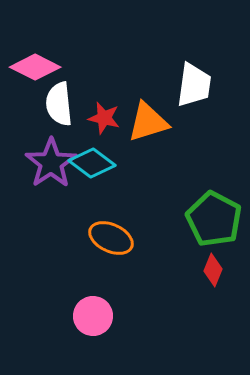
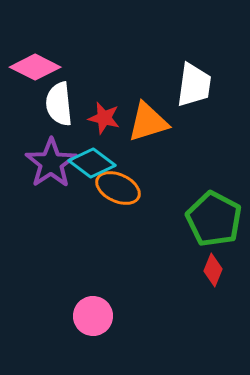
orange ellipse: moved 7 px right, 50 px up
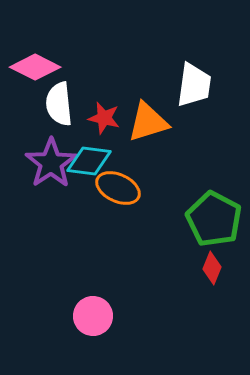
cyan diamond: moved 3 px left, 2 px up; rotated 30 degrees counterclockwise
red diamond: moved 1 px left, 2 px up
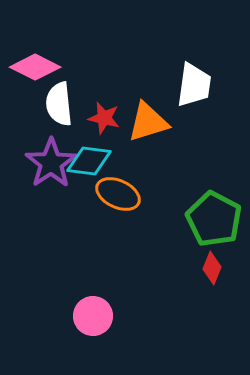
orange ellipse: moved 6 px down
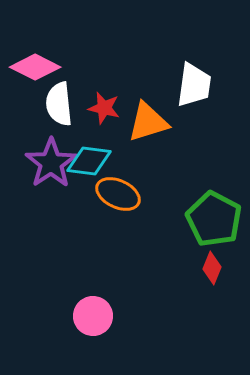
red star: moved 10 px up
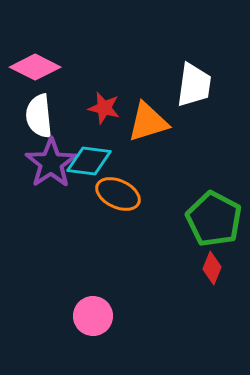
white semicircle: moved 20 px left, 12 px down
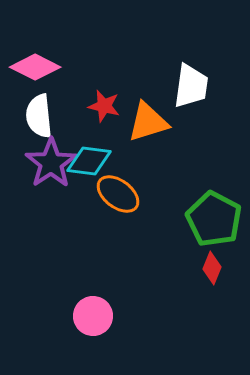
white trapezoid: moved 3 px left, 1 px down
red star: moved 2 px up
orange ellipse: rotated 12 degrees clockwise
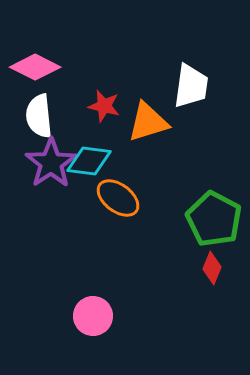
orange ellipse: moved 4 px down
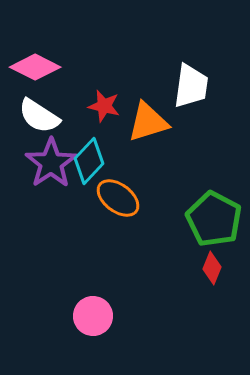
white semicircle: rotated 51 degrees counterclockwise
cyan diamond: rotated 54 degrees counterclockwise
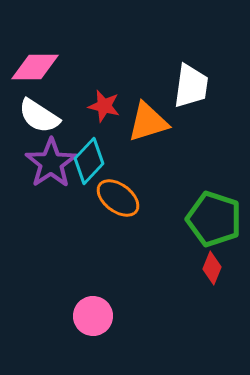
pink diamond: rotated 27 degrees counterclockwise
green pentagon: rotated 10 degrees counterclockwise
